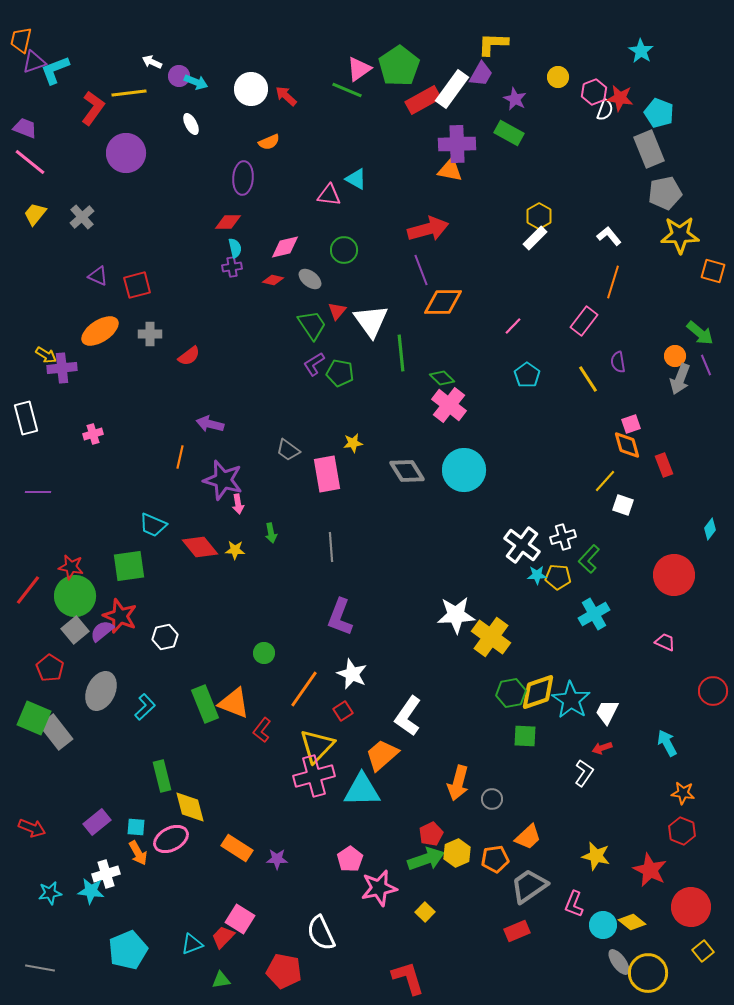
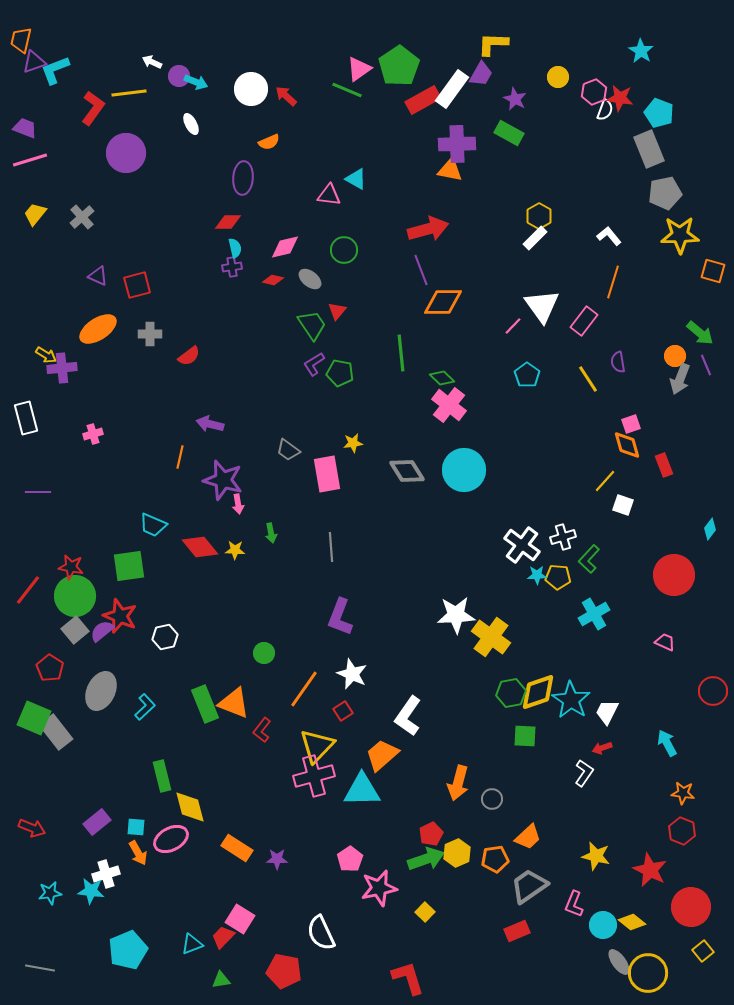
pink line at (30, 162): moved 2 px up; rotated 56 degrees counterclockwise
white triangle at (371, 321): moved 171 px right, 15 px up
orange ellipse at (100, 331): moved 2 px left, 2 px up
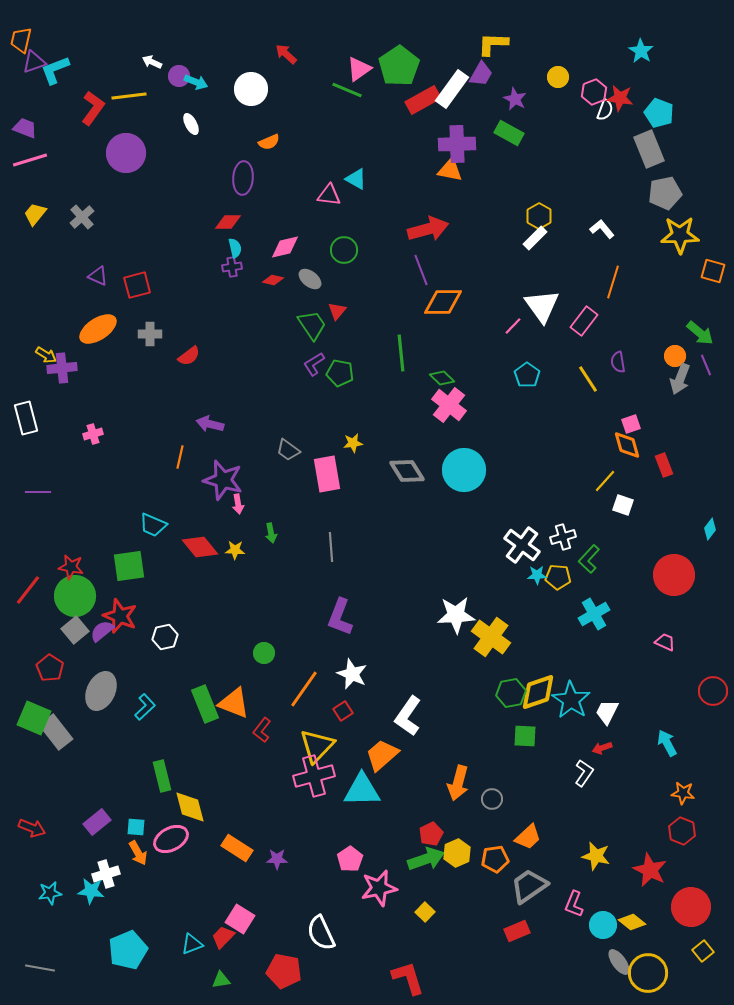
yellow line at (129, 93): moved 3 px down
red arrow at (286, 96): moved 42 px up
white L-shape at (609, 236): moved 7 px left, 7 px up
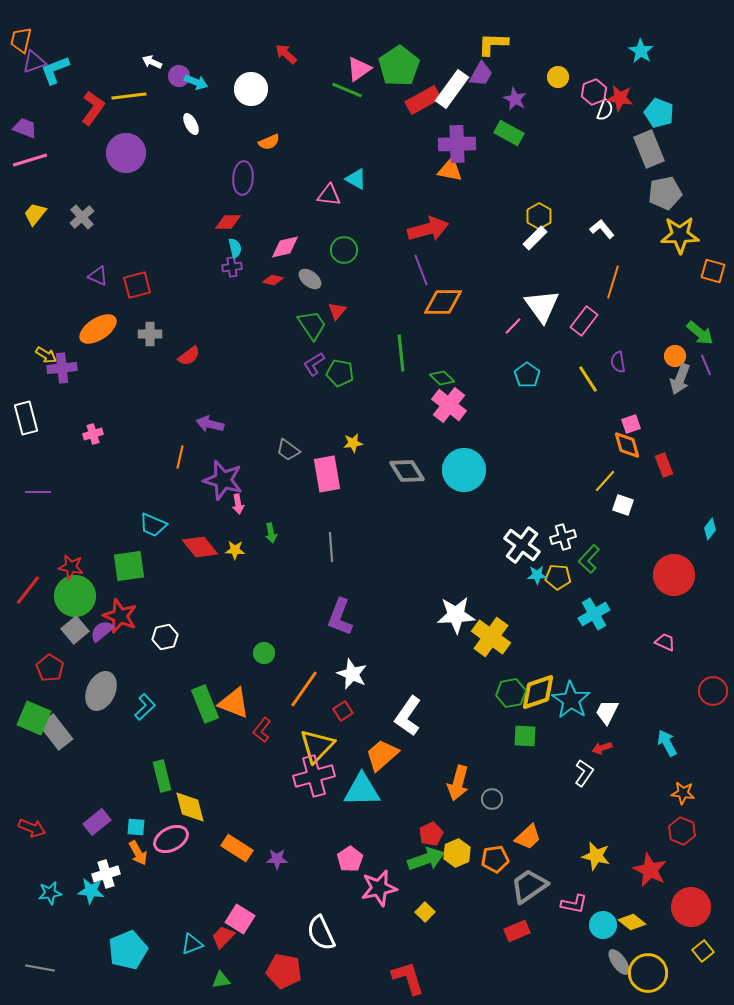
pink L-shape at (574, 904): rotated 100 degrees counterclockwise
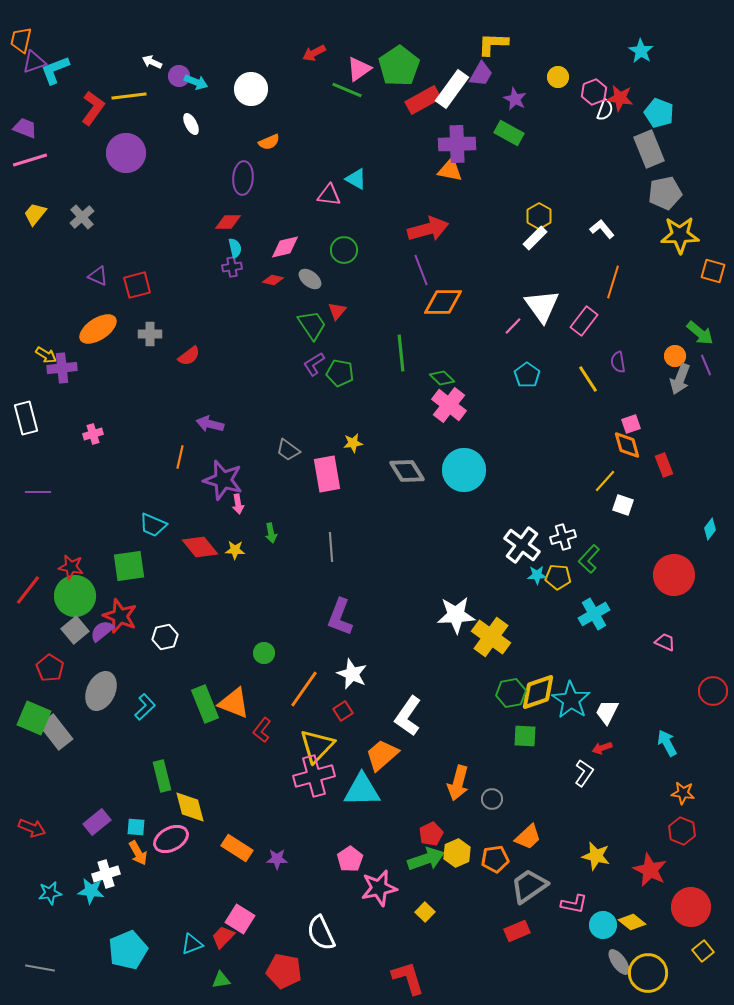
red arrow at (286, 54): moved 28 px right, 1 px up; rotated 70 degrees counterclockwise
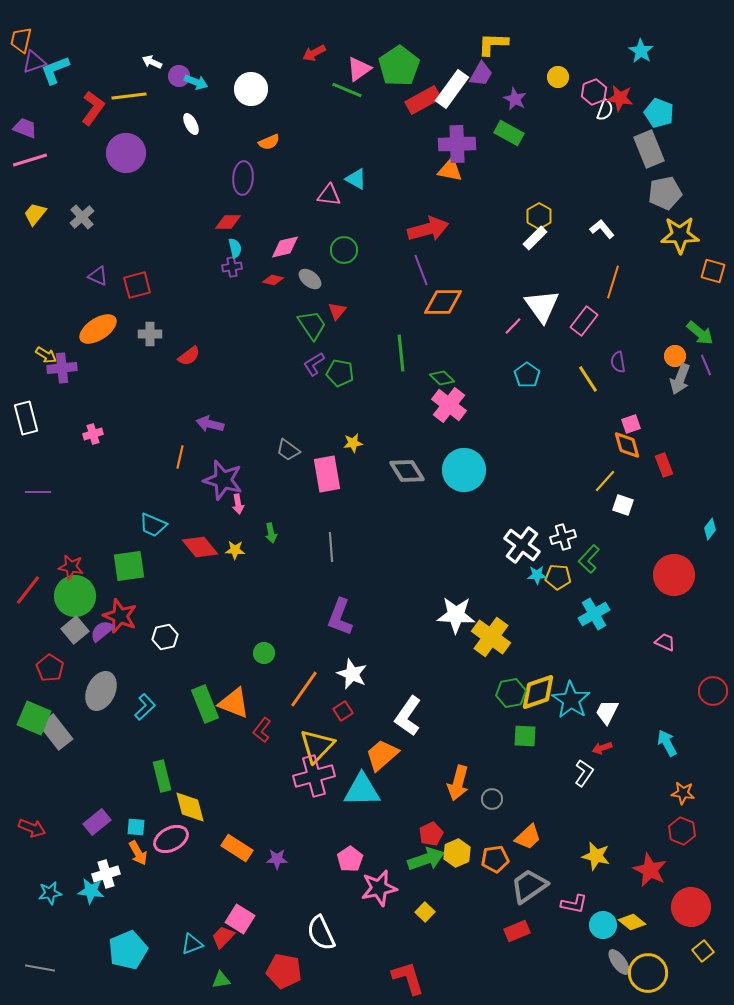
white star at (456, 615): rotated 6 degrees clockwise
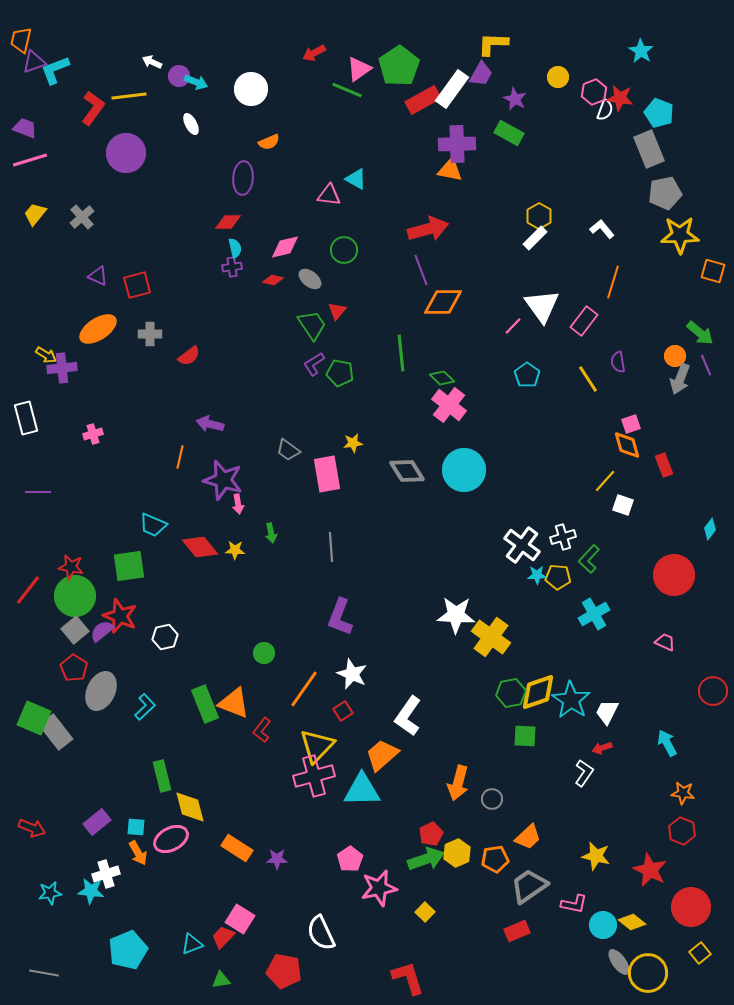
red pentagon at (50, 668): moved 24 px right
yellow square at (703, 951): moved 3 px left, 2 px down
gray line at (40, 968): moved 4 px right, 5 px down
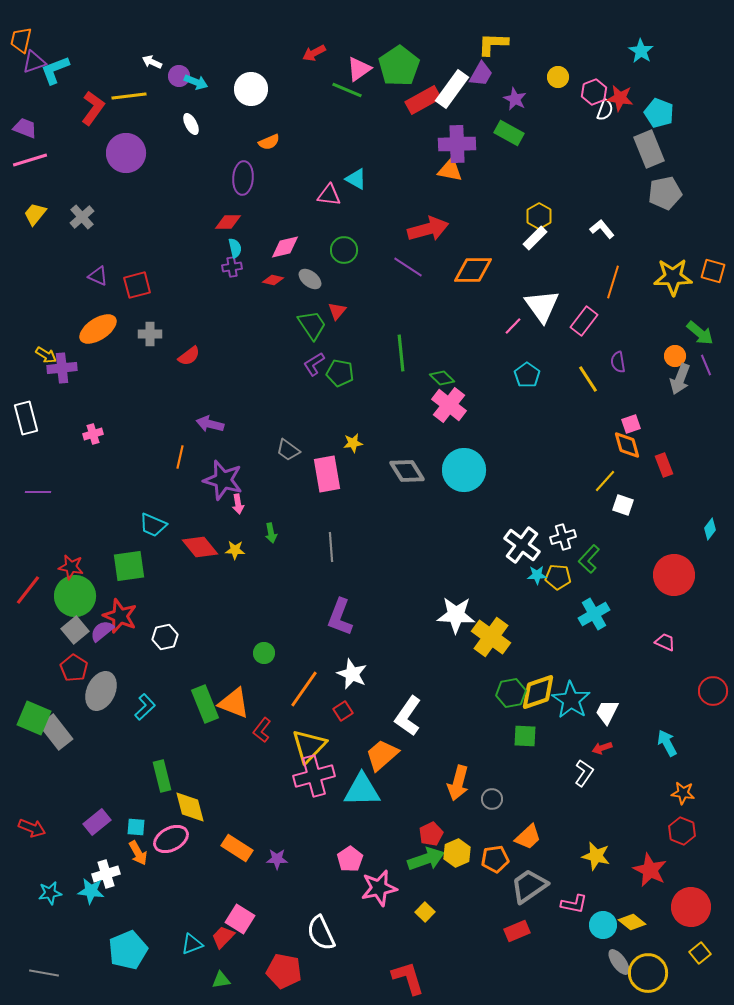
yellow star at (680, 235): moved 7 px left, 42 px down
purple line at (421, 270): moved 13 px left, 3 px up; rotated 36 degrees counterclockwise
orange diamond at (443, 302): moved 30 px right, 32 px up
yellow triangle at (317, 746): moved 8 px left
